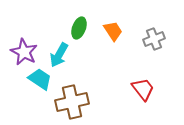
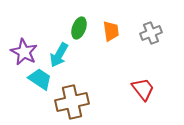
orange trapezoid: moved 2 px left; rotated 25 degrees clockwise
gray cross: moved 3 px left, 6 px up
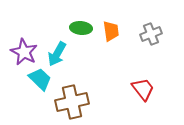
green ellipse: moved 2 px right; rotated 75 degrees clockwise
gray cross: moved 1 px down
cyan arrow: moved 2 px left, 1 px up
cyan trapezoid: rotated 10 degrees clockwise
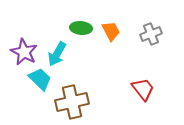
orange trapezoid: rotated 20 degrees counterclockwise
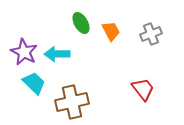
green ellipse: moved 5 px up; rotated 55 degrees clockwise
cyan arrow: rotated 60 degrees clockwise
cyan trapezoid: moved 6 px left, 4 px down
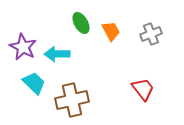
purple star: moved 1 px left, 5 px up
brown cross: moved 2 px up
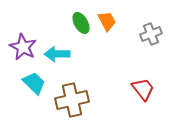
orange trapezoid: moved 4 px left, 10 px up
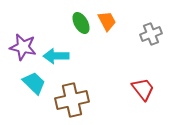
purple star: rotated 16 degrees counterclockwise
cyan arrow: moved 1 px left, 2 px down
